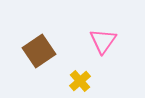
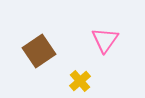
pink triangle: moved 2 px right, 1 px up
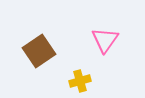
yellow cross: rotated 25 degrees clockwise
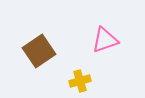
pink triangle: rotated 36 degrees clockwise
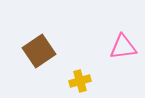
pink triangle: moved 18 px right, 7 px down; rotated 12 degrees clockwise
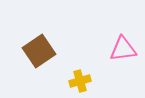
pink triangle: moved 2 px down
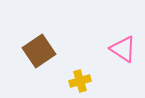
pink triangle: rotated 40 degrees clockwise
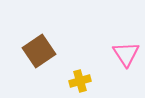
pink triangle: moved 3 px right, 5 px down; rotated 24 degrees clockwise
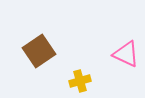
pink triangle: rotated 32 degrees counterclockwise
